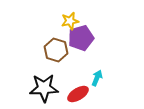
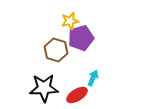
cyan arrow: moved 4 px left
red ellipse: moved 1 px left, 1 px down
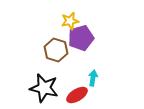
cyan arrow: rotated 14 degrees counterclockwise
black star: rotated 16 degrees clockwise
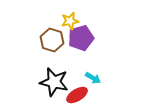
brown hexagon: moved 4 px left, 10 px up
cyan arrow: rotated 112 degrees clockwise
black star: moved 10 px right, 6 px up
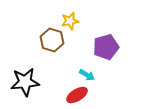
purple pentagon: moved 25 px right, 9 px down
cyan arrow: moved 6 px left, 3 px up
black star: moved 29 px left; rotated 20 degrees counterclockwise
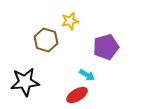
brown hexagon: moved 6 px left
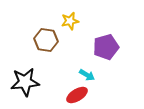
brown hexagon: rotated 10 degrees counterclockwise
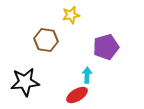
yellow star: moved 1 px right, 6 px up
cyan arrow: rotated 119 degrees counterclockwise
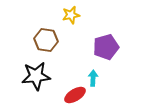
cyan arrow: moved 6 px right, 3 px down
black star: moved 11 px right, 6 px up
red ellipse: moved 2 px left
